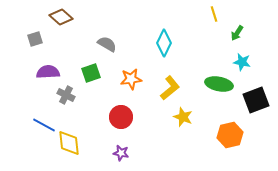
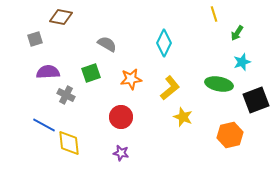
brown diamond: rotated 30 degrees counterclockwise
cyan star: rotated 30 degrees counterclockwise
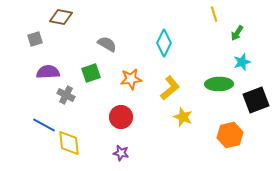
green ellipse: rotated 12 degrees counterclockwise
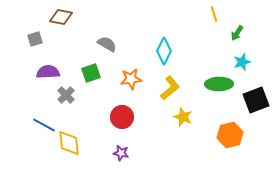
cyan diamond: moved 8 px down
gray cross: rotated 18 degrees clockwise
red circle: moved 1 px right
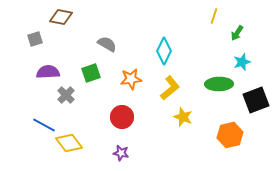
yellow line: moved 2 px down; rotated 35 degrees clockwise
yellow diamond: rotated 32 degrees counterclockwise
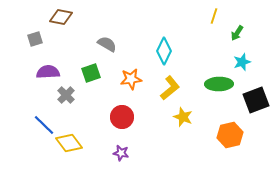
blue line: rotated 15 degrees clockwise
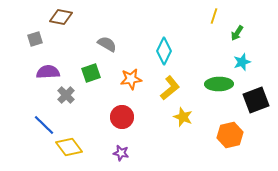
yellow diamond: moved 4 px down
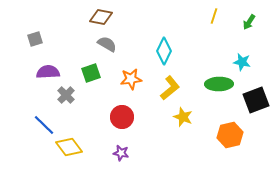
brown diamond: moved 40 px right
green arrow: moved 12 px right, 11 px up
cyan star: rotated 30 degrees clockwise
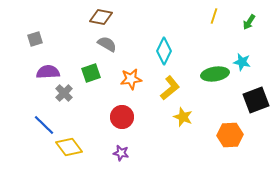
green ellipse: moved 4 px left, 10 px up; rotated 8 degrees counterclockwise
gray cross: moved 2 px left, 2 px up
orange hexagon: rotated 10 degrees clockwise
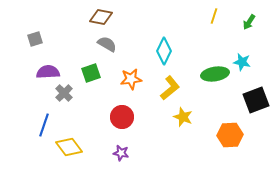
blue line: rotated 65 degrees clockwise
